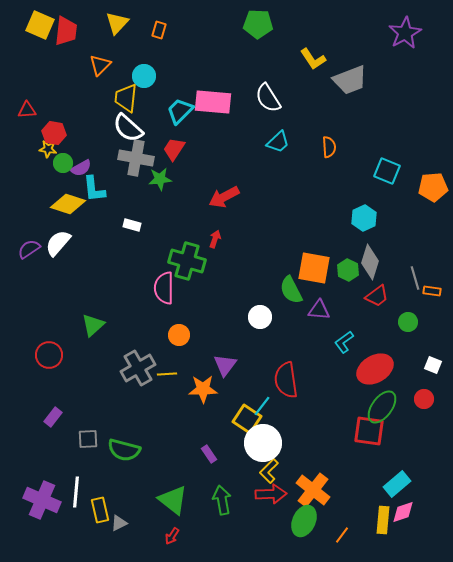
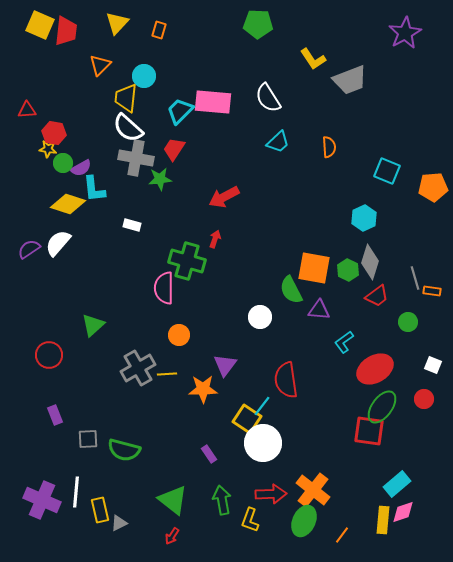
purple rectangle at (53, 417): moved 2 px right, 2 px up; rotated 60 degrees counterclockwise
yellow L-shape at (269, 471): moved 19 px left, 49 px down; rotated 25 degrees counterclockwise
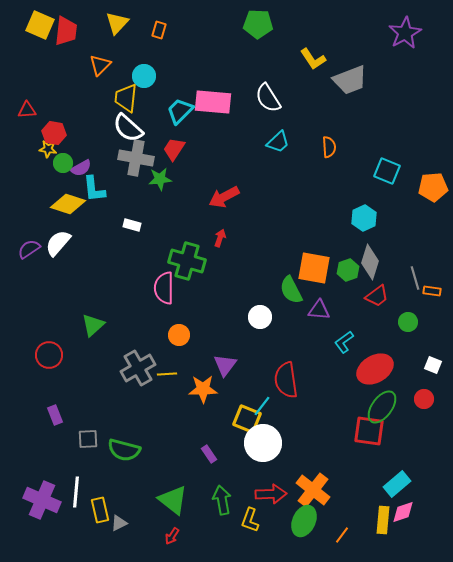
red arrow at (215, 239): moved 5 px right, 1 px up
green hexagon at (348, 270): rotated 15 degrees clockwise
yellow square at (247, 419): rotated 12 degrees counterclockwise
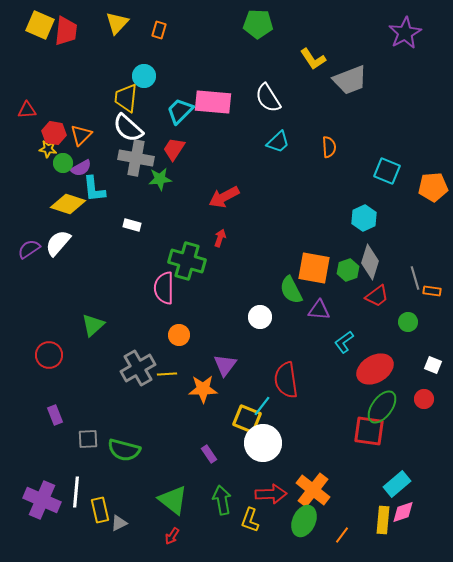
orange triangle at (100, 65): moved 19 px left, 70 px down
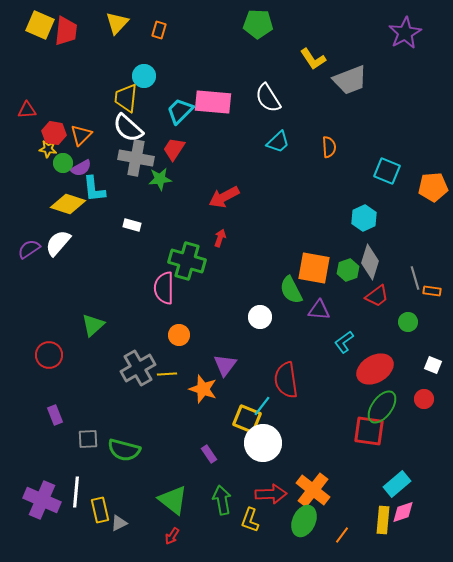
orange star at (203, 389): rotated 20 degrees clockwise
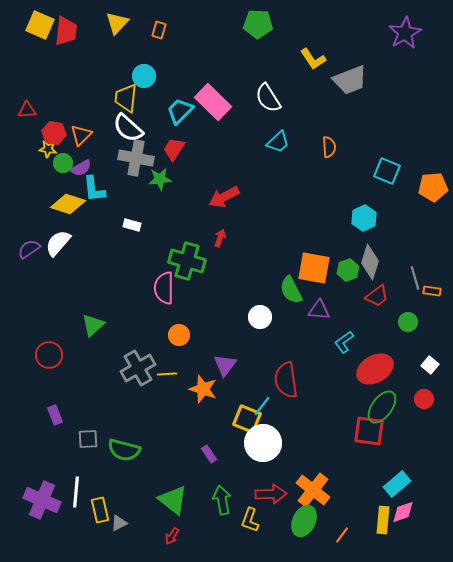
pink rectangle at (213, 102): rotated 39 degrees clockwise
white square at (433, 365): moved 3 px left; rotated 18 degrees clockwise
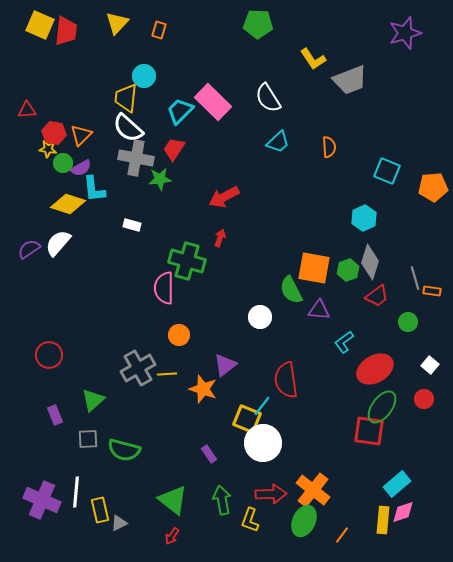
purple star at (405, 33): rotated 12 degrees clockwise
green triangle at (93, 325): moved 75 px down
purple triangle at (225, 365): rotated 15 degrees clockwise
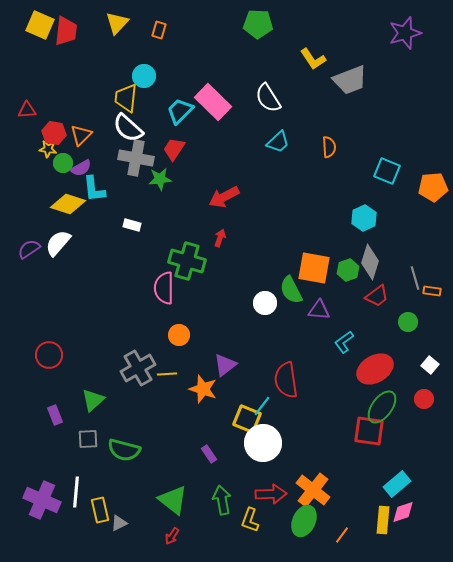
white circle at (260, 317): moved 5 px right, 14 px up
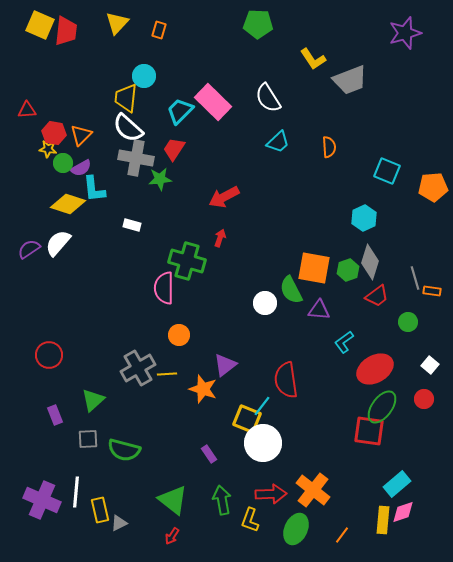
green ellipse at (304, 521): moved 8 px left, 8 px down
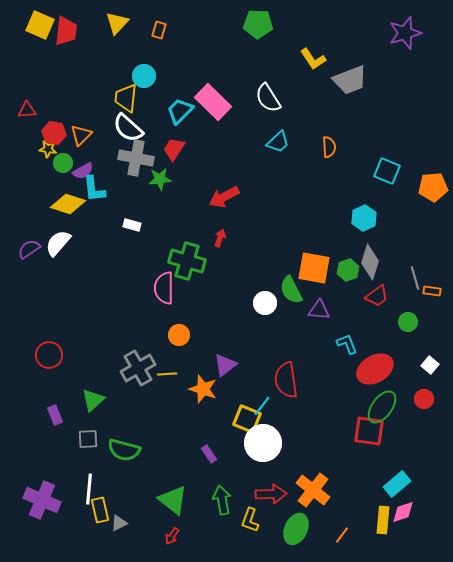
purple semicircle at (81, 168): moved 2 px right, 3 px down
cyan L-shape at (344, 342): moved 3 px right, 2 px down; rotated 105 degrees clockwise
white line at (76, 492): moved 13 px right, 3 px up
